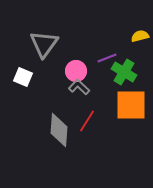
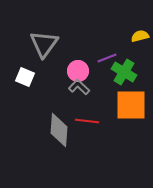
pink circle: moved 2 px right
white square: moved 2 px right
red line: rotated 65 degrees clockwise
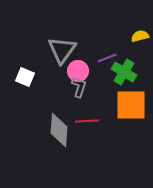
gray triangle: moved 18 px right, 6 px down
gray L-shape: rotated 65 degrees clockwise
red line: rotated 10 degrees counterclockwise
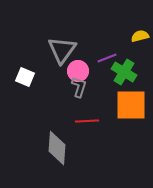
gray diamond: moved 2 px left, 18 px down
